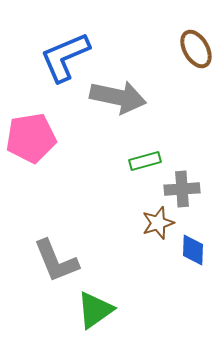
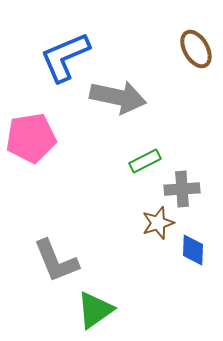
green rectangle: rotated 12 degrees counterclockwise
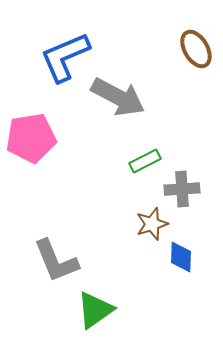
gray arrow: rotated 16 degrees clockwise
brown star: moved 6 px left, 1 px down
blue diamond: moved 12 px left, 7 px down
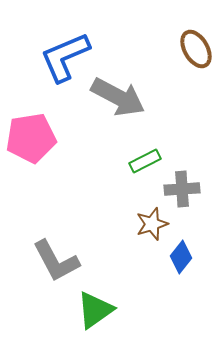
blue diamond: rotated 36 degrees clockwise
gray L-shape: rotated 6 degrees counterclockwise
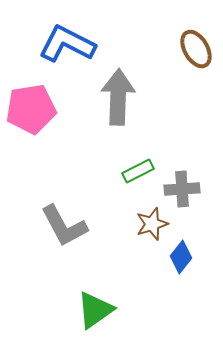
blue L-shape: moved 2 px right, 13 px up; rotated 50 degrees clockwise
gray arrow: rotated 116 degrees counterclockwise
pink pentagon: moved 29 px up
green rectangle: moved 7 px left, 10 px down
gray L-shape: moved 8 px right, 35 px up
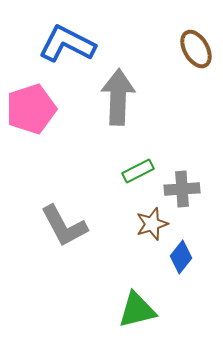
pink pentagon: rotated 9 degrees counterclockwise
green triangle: moved 42 px right; rotated 21 degrees clockwise
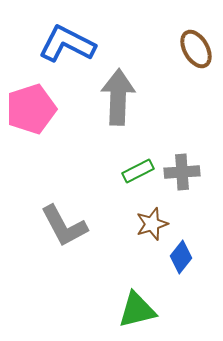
gray cross: moved 17 px up
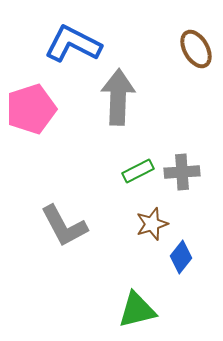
blue L-shape: moved 6 px right
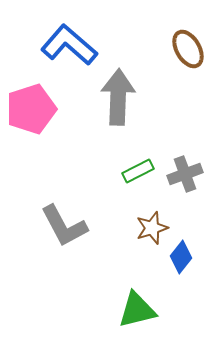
blue L-shape: moved 4 px left, 1 px down; rotated 14 degrees clockwise
brown ellipse: moved 8 px left
gray cross: moved 3 px right, 2 px down; rotated 16 degrees counterclockwise
brown star: moved 4 px down
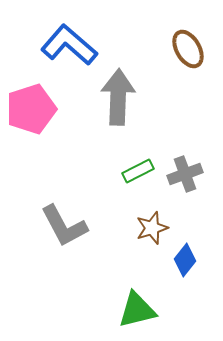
blue diamond: moved 4 px right, 3 px down
